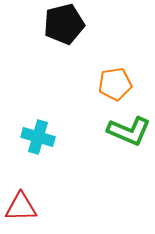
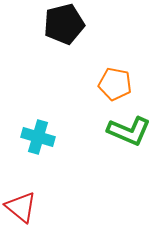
orange pentagon: rotated 20 degrees clockwise
red triangle: rotated 40 degrees clockwise
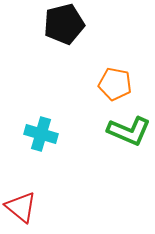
cyan cross: moved 3 px right, 3 px up
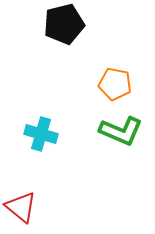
green L-shape: moved 8 px left
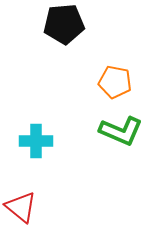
black pentagon: rotated 9 degrees clockwise
orange pentagon: moved 2 px up
cyan cross: moved 5 px left, 7 px down; rotated 16 degrees counterclockwise
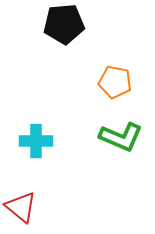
green L-shape: moved 6 px down
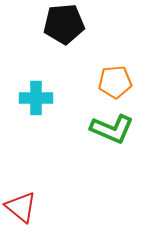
orange pentagon: rotated 16 degrees counterclockwise
green L-shape: moved 9 px left, 8 px up
cyan cross: moved 43 px up
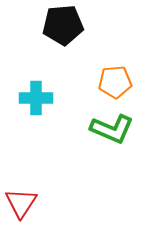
black pentagon: moved 1 px left, 1 px down
red triangle: moved 4 px up; rotated 24 degrees clockwise
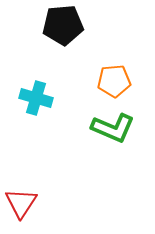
orange pentagon: moved 1 px left, 1 px up
cyan cross: rotated 16 degrees clockwise
green L-shape: moved 1 px right, 1 px up
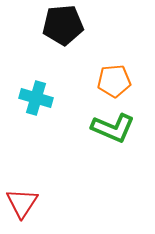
red triangle: moved 1 px right
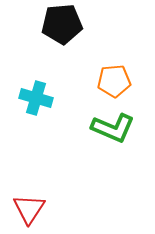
black pentagon: moved 1 px left, 1 px up
red triangle: moved 7 px right, 6 px down
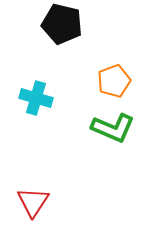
black pentagon: rotated 18 degrees clockwise
orange pentagon: rotated 16 degrees counterclockwise
red triangle: moved 4 px right, 7 px up
